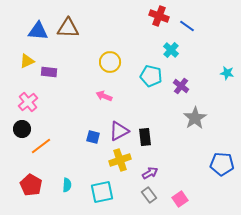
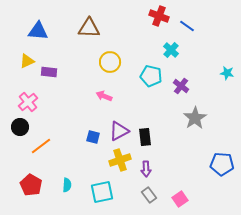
brown triangle: moved 21 px right
black circle: moved 2 px left, 2 px up
purple arrow: moved 4 px left, 4 px up; rotated 119 degrees clockwise
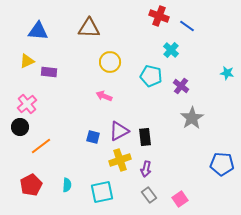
pink cross: moved 1 px left, 2 px down
gray star: moved 3 px left
purple arrow: rotated 14 degrees clockwise
red pentagon: rotated 15 degrees clockwise
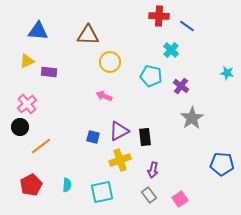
red cross: rotated 18 degrees counterclockwise
brown triangle: moved 1 px left, 7 px down
purple arrow: moved 7 px right, 1 px down
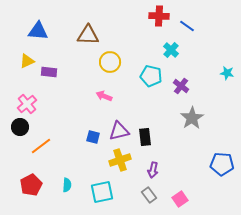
purple triangle: rotated 15 degrees clockwise
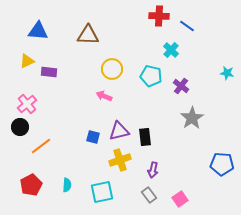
yellow circle: moved 2 px right, 7 px down
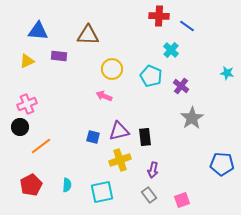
purple rectangle: moved 10 px right, 16 px up
cyan pentagon: rotated 10 degrees clockwise
pink cross: rotated 18 degrees clockwise
pink square: moved 2 px right, 1 px down; rotated 14 degrees clockwise
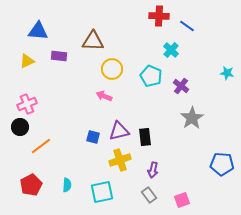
brown triangle: moved 5 px right, 6 px down
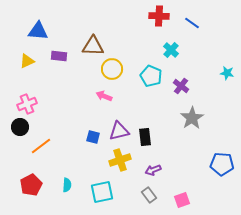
blue line: moved 5 px right, 3 px up
brown triangle: moved 5 px down
purple arrow: rotated 56 degrees clockwise
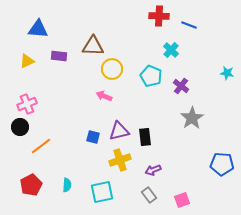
blue line: moved 3 px left, 2 px down; rotated 14 degrees counterclockwise
blue triangle: moved 2 px up
